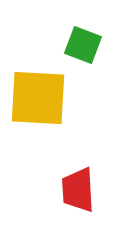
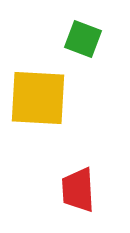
green square: moved 6 px up
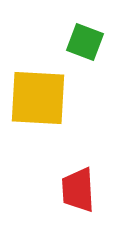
green square: moved 2 px right, 3 px down
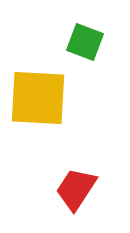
red trapezoid: moved 2 px left, 1 px up; rotated 36 degrees clockwise
